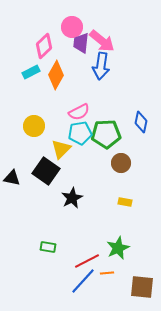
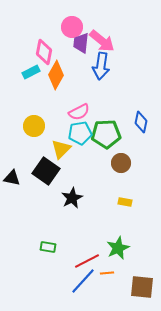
pink diamond: moved 6 px down; rotated 35 degrees counterclockwise
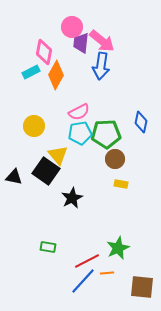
yellow triangle: moved 3 px left, 6 px down; rotated 25 degrees counterclockwise
brown circle: moved 6 px left, 4 px up
black triangle: moved 2 px right, 1 px up
yellow rectangle: moved 4 px left, 18 px up
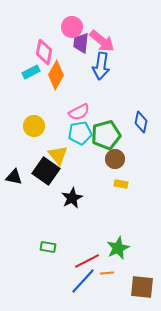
green pentagon: moved 1 px down; rotated 12 degrees counterclockwise
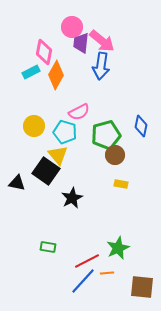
blue diamond: moved 4 px down
cyan pentagon: moved 15 px left, 1 px up; rotated 25 degrees clockwise
brown circle: moved 4 px up
black triangle: moved 3 px right, 6 px down
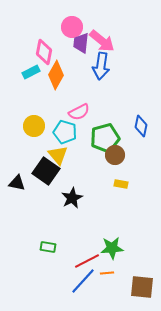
green pentagon: moved 1 px left, 3 px down
green star: moved 6 px left; rotated 20 degrees clockwise
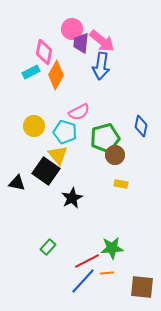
pink circle: moved 2 px down
green rectangle: rotated 56 degrees counterclockwise
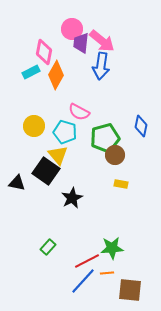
pink semicircle: rotated 55 degrees clockwise
brown square: moved 12 px left, 3 px down
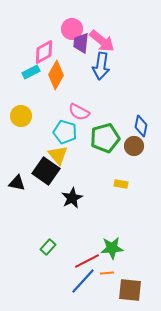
pink diamond: rotated 50 degrees clockwise
yellow circle: moved 13 px left, 10 px up
brown circle: moved 19 px right, 9 px up
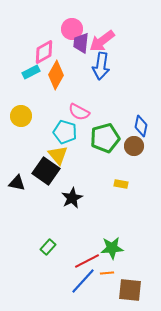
pink arrow: rotated 104 degrees clockwise
